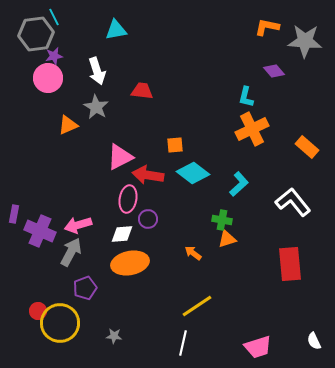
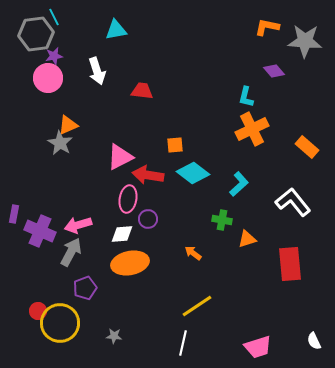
gray star at (96, 107): moved 36 px left, 36 px down
orange triangle at (227, 239): moved 20 px right
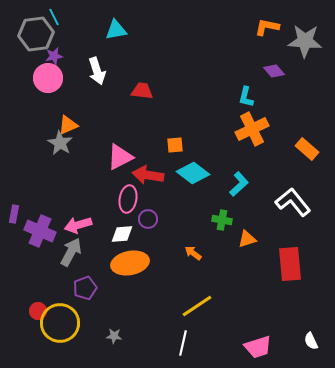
orange rectangle at (307, 147): moved 2 px down
white semicircle at (314, 341): moved 3 px left
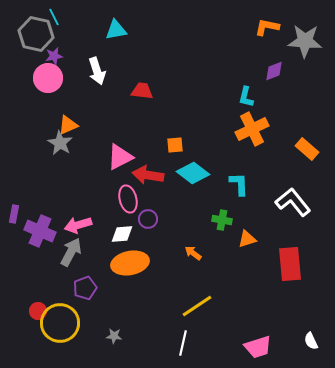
gray hexagon at (36, 34): rotated 20 degrees clockwise
purple diamond at (274, 71): rotated 70 degrees counterclockwise
cyan L-shape at (239, 184): rotated 50 degrees counterclockwise
pink ellipse at (128, 199): rotated 24 degrees counterclockwise
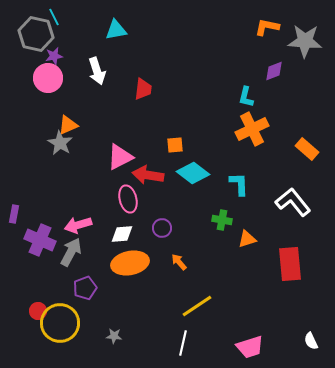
red trapezoid at (142, 91): moved 1 px right, 2 px up; rotated 90 degrees clockwise
purple circle at (148, 219): moved 14 px right, 9 px down
purple cross at (40, 231): moved 9 px down
orange arrow at (193, 253): moved 14 px left, 9 px down; rotated 12 degrees clockwise
pink trapezoid at (258, 347): moved 8 px left
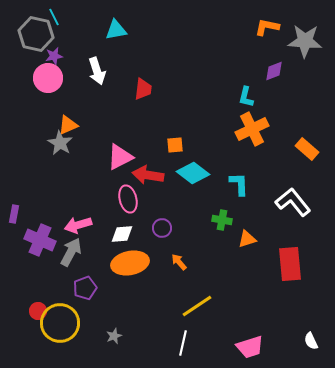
gray star at (114, 336): rotated 28 degrees counterclockwise
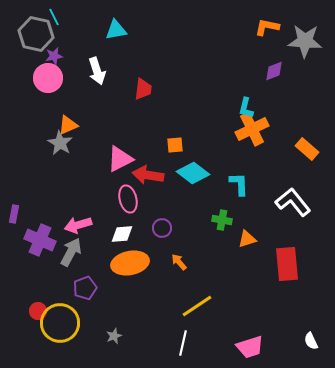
cyan L-shape at (246, 97): moved 11 px down
pink triangle at (120, 157): moved 2 px down
red rectangle at (290, 264): moved 3 px left
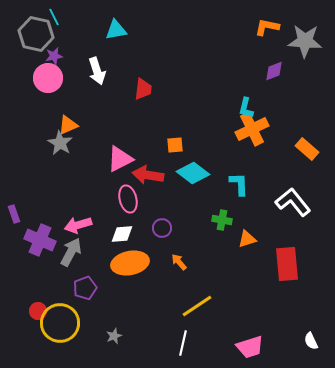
purple rectangle at (14, 214): rotated 30 degrees counterclockwise
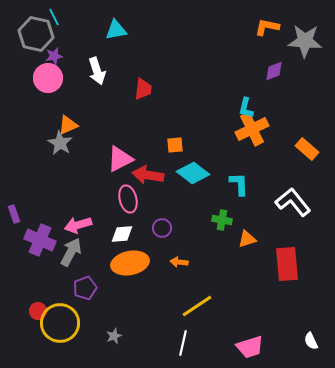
orange arrow at (179, 262): rotated 42 degrees counterclockwise
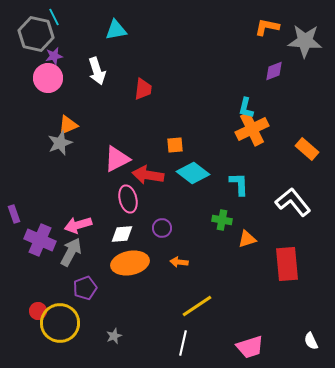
gray star at (60, 143): rotated 20 degrees clockwise
pink triangle at (120, 159): moved 3 px left
